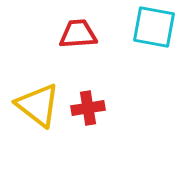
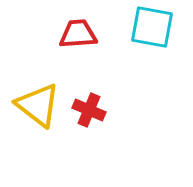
cyan square: moved 2 px left
red cross: moved 1 px right, 2 px down; rotated 32 degrees clockwise
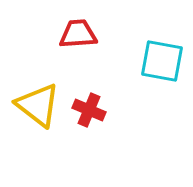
cyan square: moved 10 px right, 34 px down
